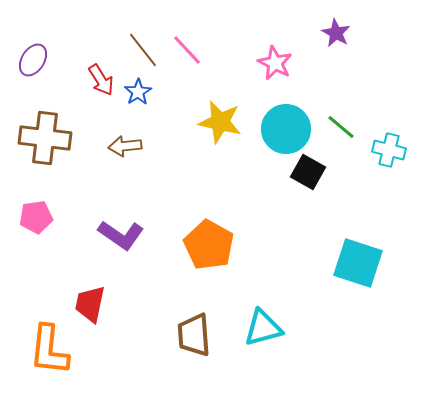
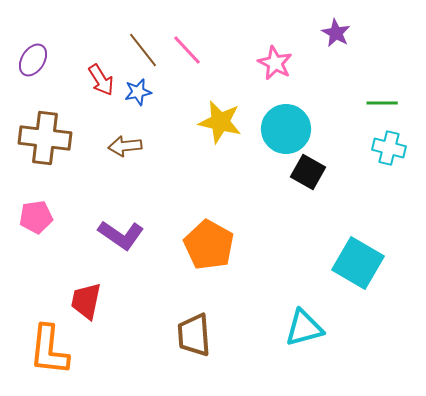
blue star: rotated 20 degrees clockwise
green line: moved 41 px right, 24 px up; rotated 40 degrees counterclockwise
cyan cross: moved 2 px up
cyan square: rotated 12 degrees clockwise
red trapezoid: moved 4 px left, 3 px up
cyan triangle: moved 41 px right
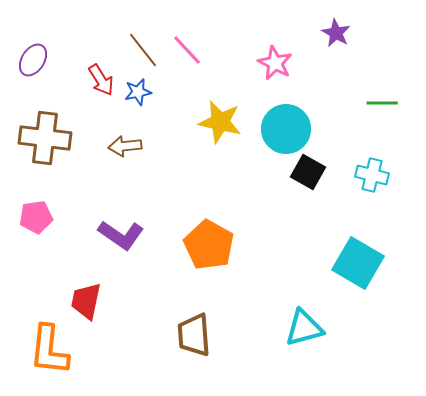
cyan cross: moved 17 px left, 27 px down
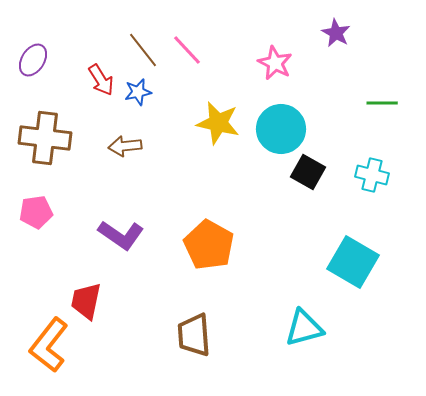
yellow star: moved 2 px left, 1 px down
cyan circle: moved 5 px left
pink pentagon: moved 5 px up
cyan square: moved 5 px left, 1 px up
orange L-shape: moved 5 px up; rotated 32 degrees clockwise
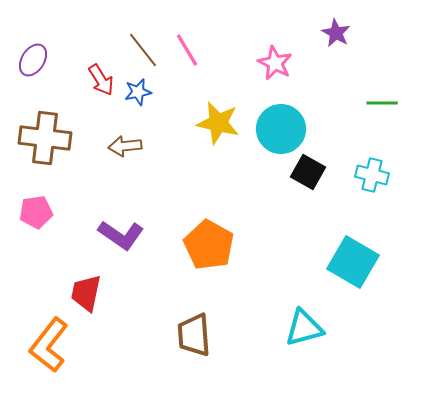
pink line: rotated 12 degrees clockwise
red trapezoid: moved 8 px up
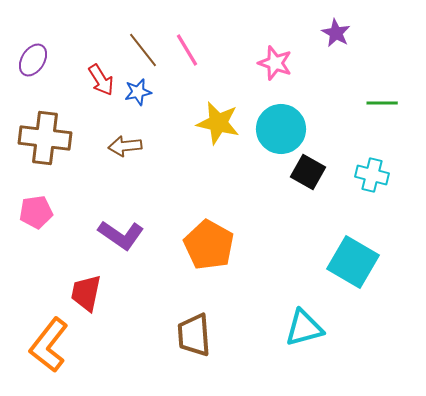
pink star: rotated 8 degrees counterclockwise
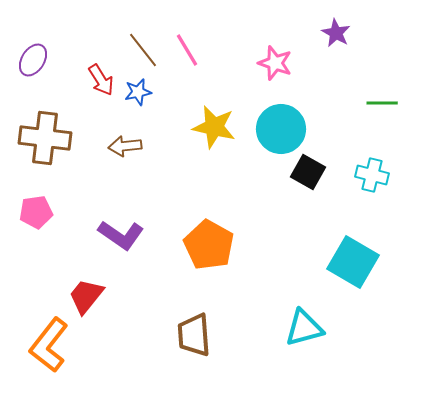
yellow star: moved 4 px left, 4 px down
red trapezoid: moved 3 px down; rotated 27 degrees clockwise
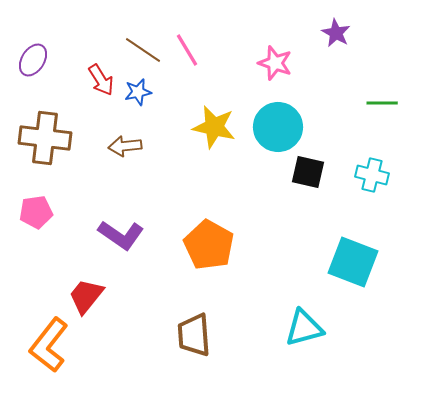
brown line: rotated 18 degrees counterclockwise
cyan circle: moved 3 px left, 2 px up
black square: rotated 16 degrees counterclockwise
cyan square: rotated 9 degrees counterclockwise
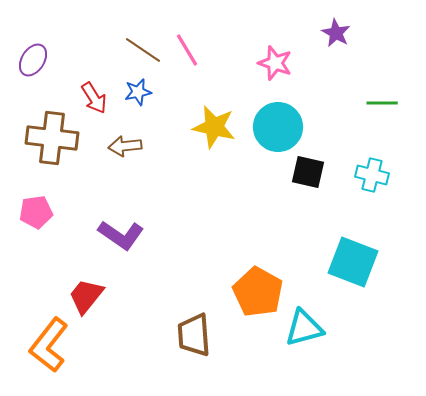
red arrow: moved 7 px left, 18 px down
brown cross: moved 7 px right
orange pentagon: moved 49 px right, 47 px down
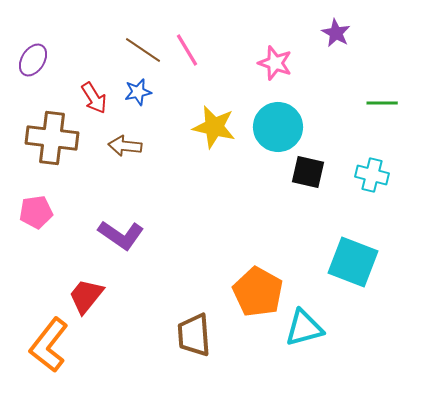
brown arrow: rotated 12 degrees clockwise
